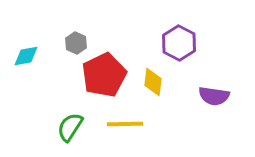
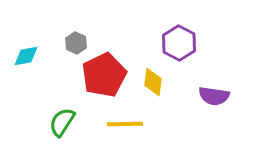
green semicircle: moved 8 px left, 5 px up
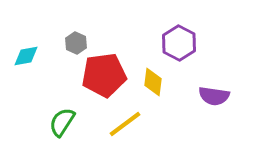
red pentagon: rotated 18 degrees clockwise
yellow line: rotated 36 degrees counterclockwise
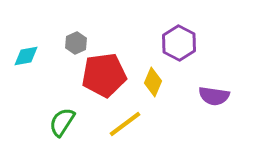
gray hexagon: rotated 10 degrees clockwise
yellow diamond: rotated 16 degrees clockwise
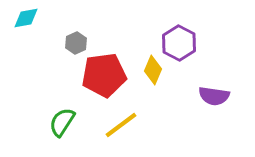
cyan diamond: moved 38 px up
yellow diamond: moved 12 px up
yellow line: moved 4 px left, 1 px down
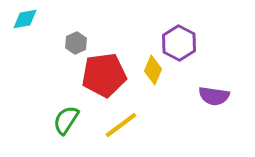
cyan diamond: moved 1 px left, 1 px down
green semicircle: moved 4 px right, 2 px up
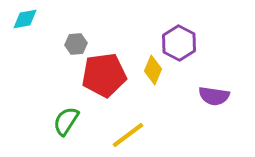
gray hexagon: moved 1 px down; rotated 20 degrees clockwise
green semicircle: moved 1 px down
yellow line: moved 7 px right, 10 px down
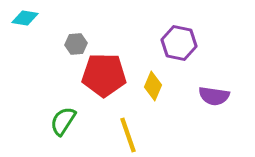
cyan diamond: moved 1 px up; rotated 20 degrees clockwise
purple hexagon: rotated 16 degrees counterclockwise
yellow diamond: moved 16 px down
red pentagon: rotated 9 degrees clockwise
green semicircle: moved 3 px left
yellow line: rotated 72 degrees counterclockwise
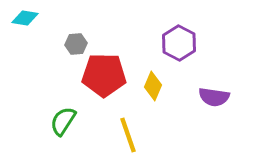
purple hexagon: rotated 16 degrees clockwise
purple semicircle: moved 1 px down
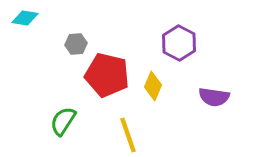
red pentagon: moved 3 px right; rotated 12 degrees clockwise
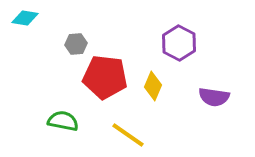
red pentagon: moved 2 px left, 2 px down; rotated 6 degrees counterclockwise
green semicircle: rotated 68 degrees clockwise
yellow line: rotated 36 degrees counterclockwise
